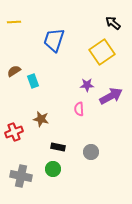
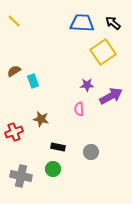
yellow line: moved 1 px up; rotated 48 degrees clockwise
blue trapezoid: moved 28 px right, 17 px up; rotated 75 degrees clockwise
yellow square: moved 1 px right
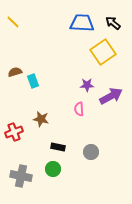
yellow line: moved 1 px left, 1 px down
brown semicircle: moved 1 px right, 1 px down; rotated 16 degrees clockwise
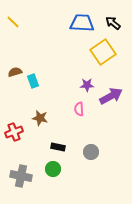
brown star: moved 1 px left, 1 px up
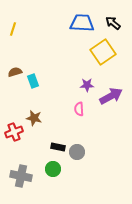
yellow line: moved 7 px down; rotated 64 degrees clockwise
brown star: moved 6 px left
gray circle: moved 14 px left
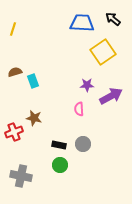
black arrow: moved 4 px up
black rectangle: moved 1 px right, 2 px up
gray circle: moved 6 px right, 8 px up
green circle: moved 7 px right, 4 px up
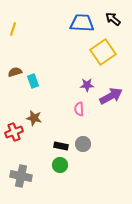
black rectangle: moved 2 px right, 1 px down
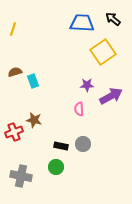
brown star: moved 2 px down
green circle: moved 4 px left, 2 px down
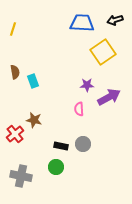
black arrow: moved 2 px right, 1 px down; rotated 56 degrees counterclockwise
brown semicircle: rotated 96 degrees clockwise
purple arrow: moved 2 px left, 1 px down
red cross: moved 1 px right, 2 px down; rotated 18 degrees counterclockwise
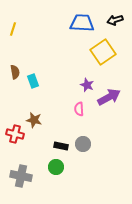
purple star: rotated 24 degrees clockwise
red cross: rotated 36 degrees counterclockwise
